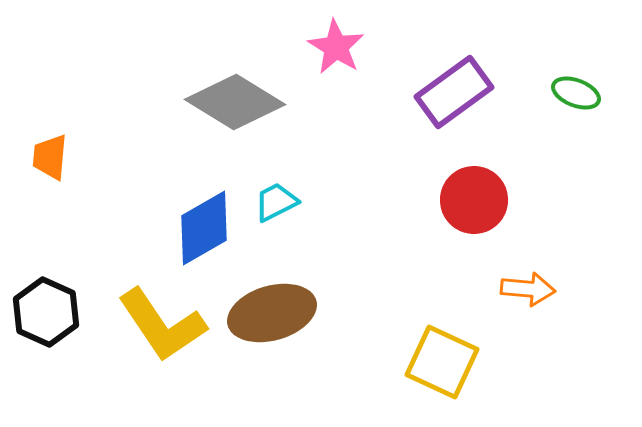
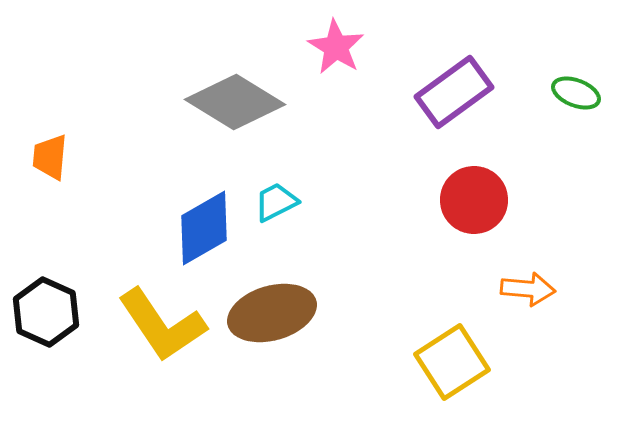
yellow square: moved 10 px right; rotated 32 degrees clockwise
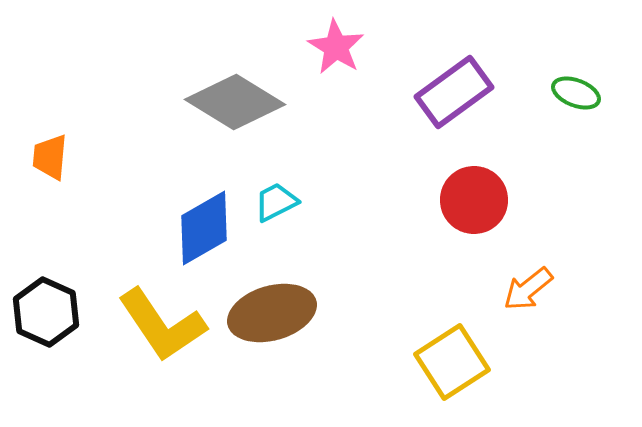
orange arrow: rotated 136 degrees clockwise
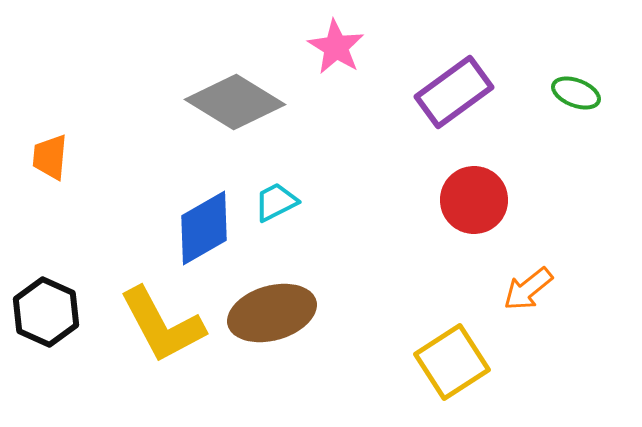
yellow L-shape: rotated 6 degrees clockwise
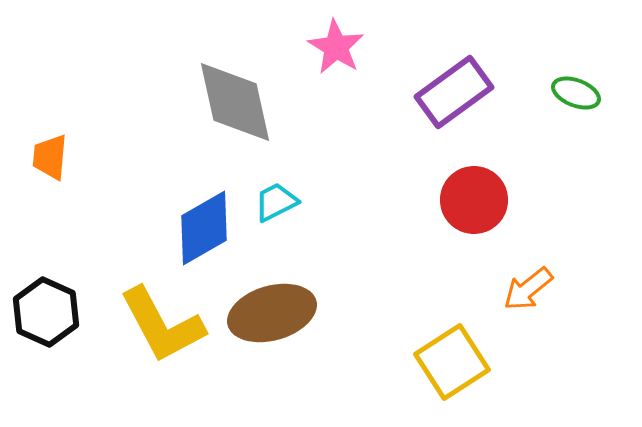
gray diamond: rotated 46 degrees clockwise
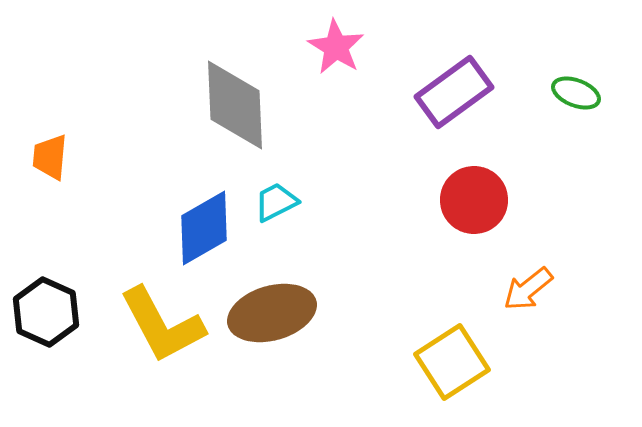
gray diamond: moved 3 px down; rotated 10 degrees clockwise
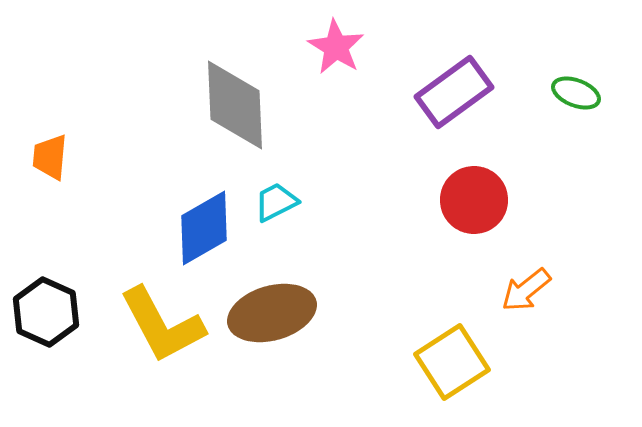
orange arrow: moved 2 px left, 1 px down
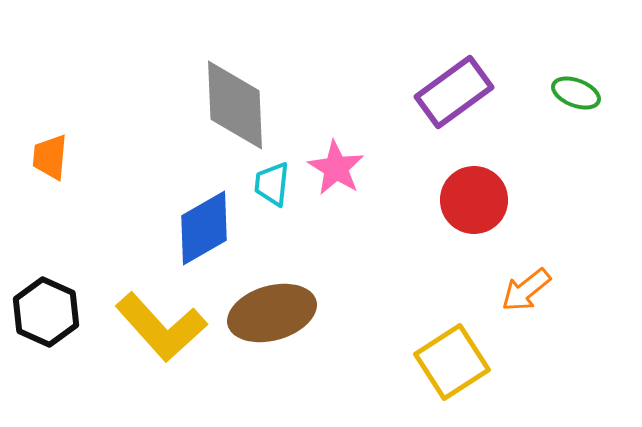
pink star: moved 121 px down
cyan trapezoid: moved 4 px left, 18 px up; rotated 57 degrees counterclockwise
yellow L-shape: moved 1 px left, 2 px down; rotated 14 degrees counterclockwise
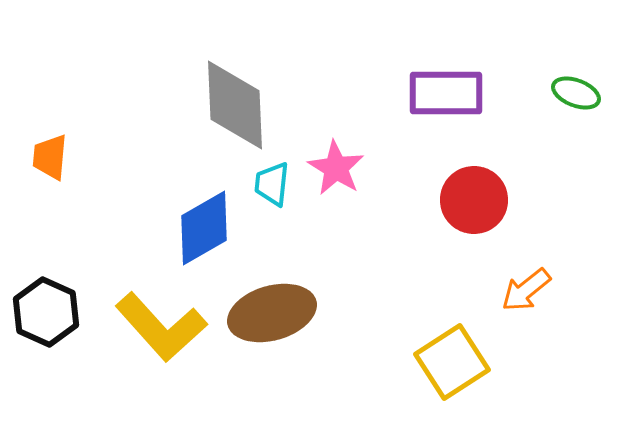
purple rectangle: moved 8 px left, 1 px down; rotated 36 degrees clockwise
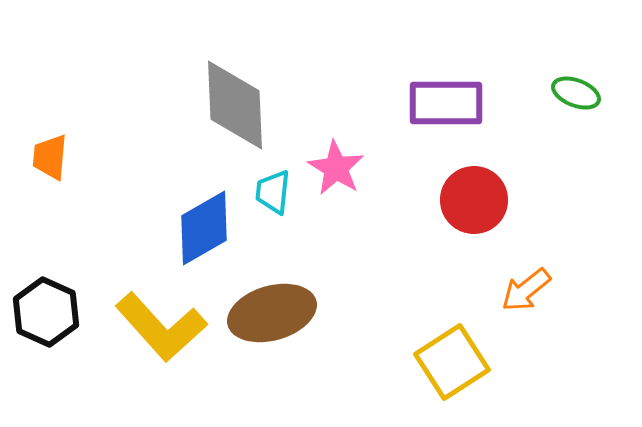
purple rectangle: moved 10 px down
cyan trapezoid: moved 1 px right, 8 px down
